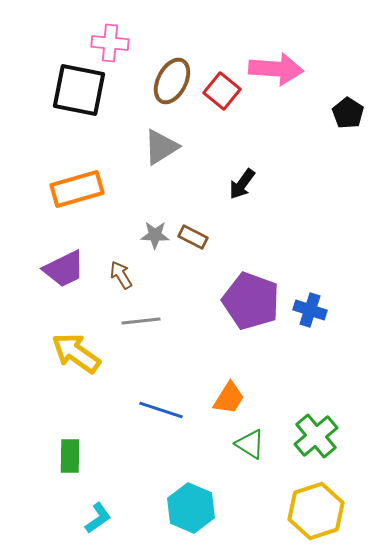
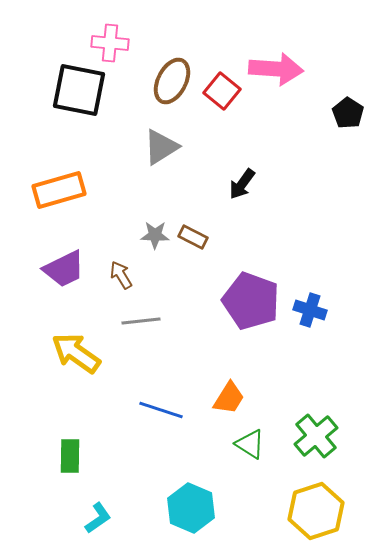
orange rectangle: moved 18 px left, 1 px down
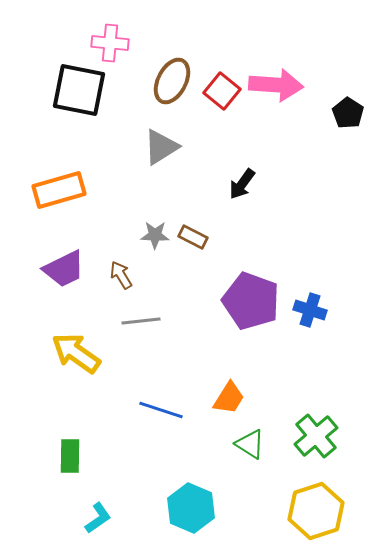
pink arrow: moved 16 px down
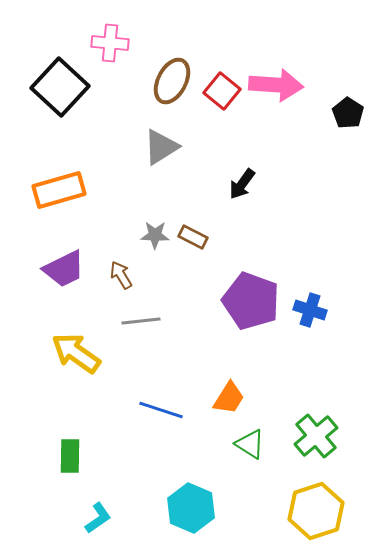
black square: moved 19 px left, 3 px up; rotated 32 degrees clockwise
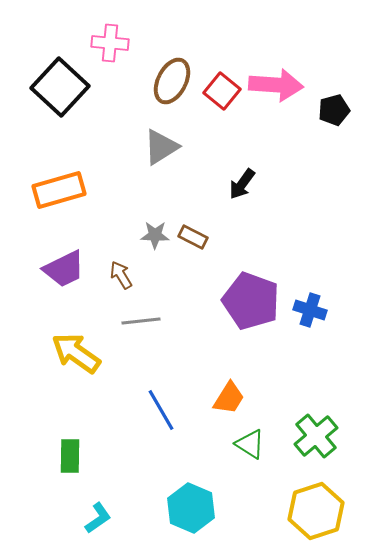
black pentagon: moved 14 px left, 3 px up; rotated 24 degrees clockwise
blue line: rotated 42 degrees clockwise
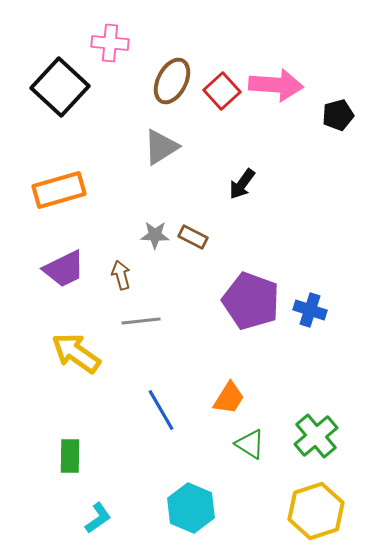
red square: rotated 9 degrees clockwise
black pentagon: moved 4 px right, 5 px down
brown arrow: rotated 16 degrees clockwise
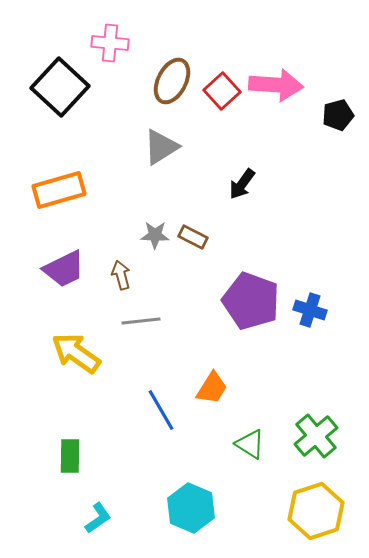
orange trapezoid: moved 17 px left, 10 px up
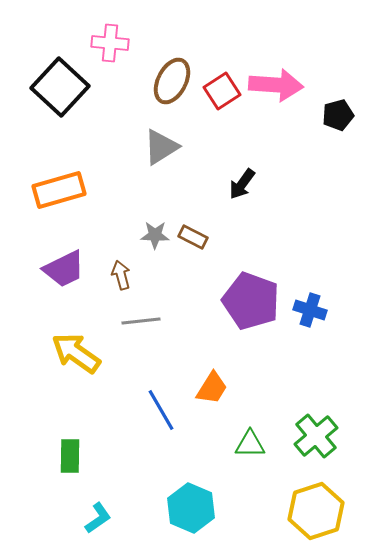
red square: rotated 9 degrees clockwise
green triangle: rotated 32 degrees counterclockwise
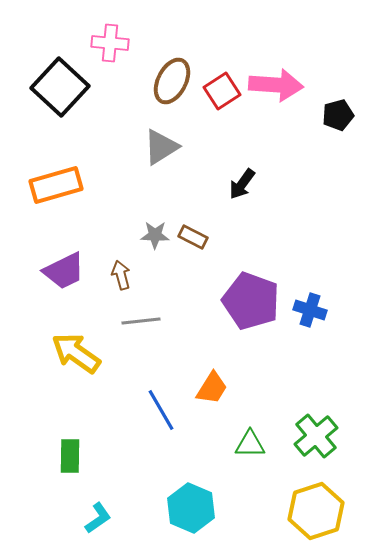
orange rectangle: moved 3 px left, 5 px up
purple trapezoid: moved 2 px down
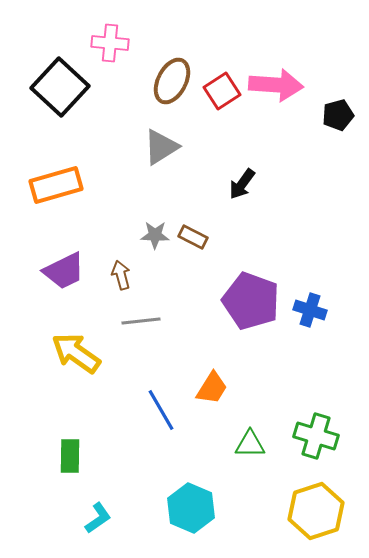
green cross: rotated 33 degrees counterclockwise
